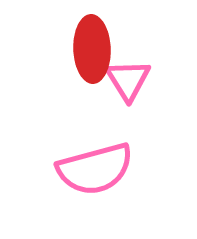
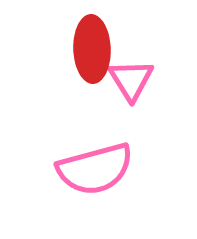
pink triangle: moved 3 px right
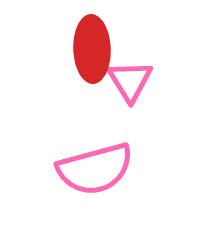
pink triangle: moved 1 px left, 1 px down
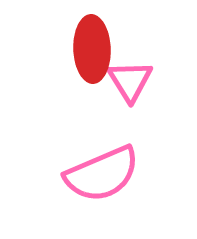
pink semicircle: moved 7 px right, 5 px down; rotated 8 degrees counterclockwise
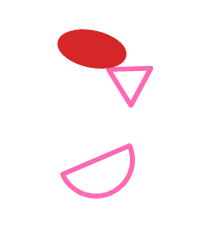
red ellipse: rotated 76 degrees counterclockwise
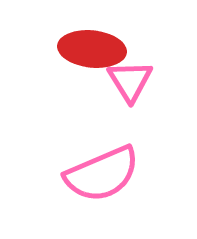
red ellipse: rotated 6 degrees counterclockwise
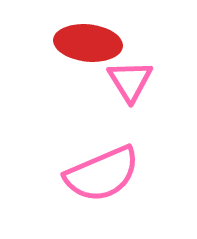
red ellipse: moved 4 px left, 6 px up
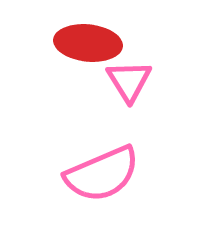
pink triangle: moved 1 px left
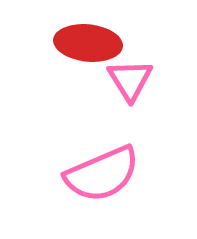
pink triangle: moved 1 px right, 1 px up
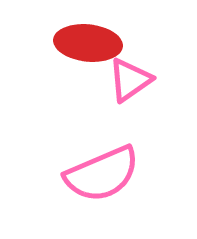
pink triangle: rotated 27 degrees clockwise
